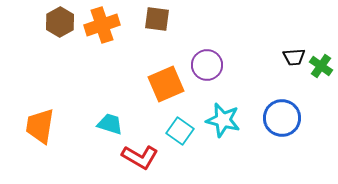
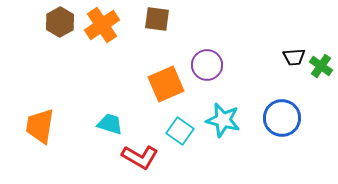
orange cross: rotated 16 degrees counterclockwise
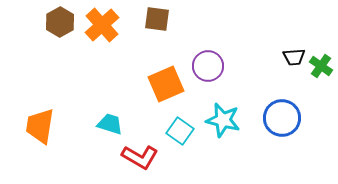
orange cross: rotated 8 degrees counterclockwise
purple circle: moved 1 px right, 1 px down
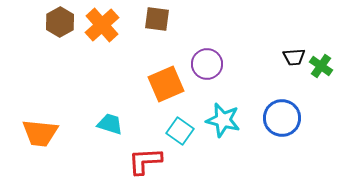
purple circle: moved 1 px left, 2 px up
orange trapezoid: moved 7 px down; rotated 93 degrees counterclockwise
red L-shape: moved 5 px right, 4 px down; rotated 147 degrees clockwise
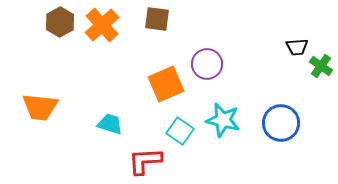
black trapezoid: moved 3 px right, 10 px up
blue circle: moved 1 px left, 5 px down
orange trapezoid: moved 26 px up
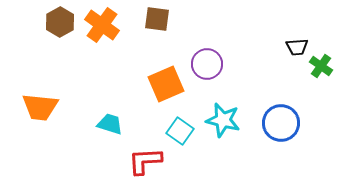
orange cross: rotated 12 degrees counterclockwise
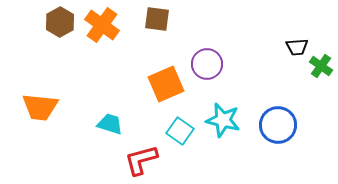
blue circle: moved 3 px left, 2 px down
red L-shape: moved 4 px left, 1 px up; rotated 12 degrees counterclockwise
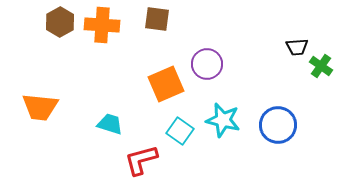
orange cross: rotated 32 degrees counterclockwise
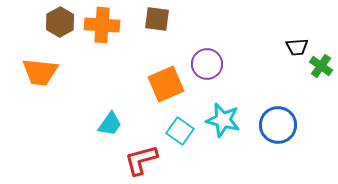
orange trapezoid: moved 35 px up
cyan trapezoid: rotated 108 degrees clockwise
